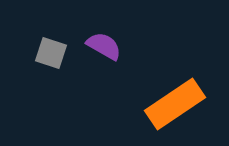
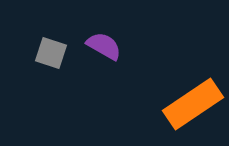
orange rectangle: moved 18 px right
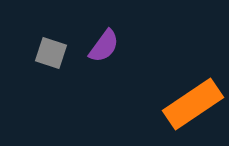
purple semicircle: rotated 96 degrees clockwise
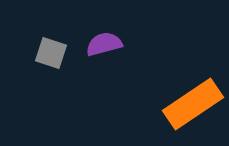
purple semicircle: moved 2 px up; rotated 141 degrees counterclockwise
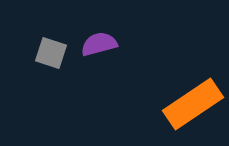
purple semicircle: moved 5 px left
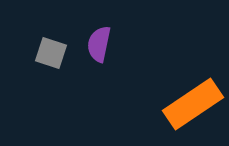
purple semicircle: rotated 63 degrees counterclockwise
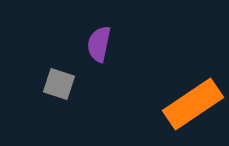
gray square: moved 8 px right, 31 px down
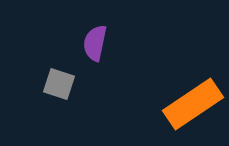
purple semicircle: moved 4 px left, 1 px up
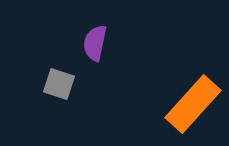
orange rectangle: rotated 14 degrees counterclockwise
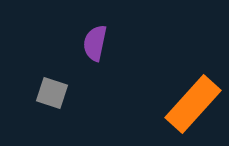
gray square: moved 7 px left, 9 px down
